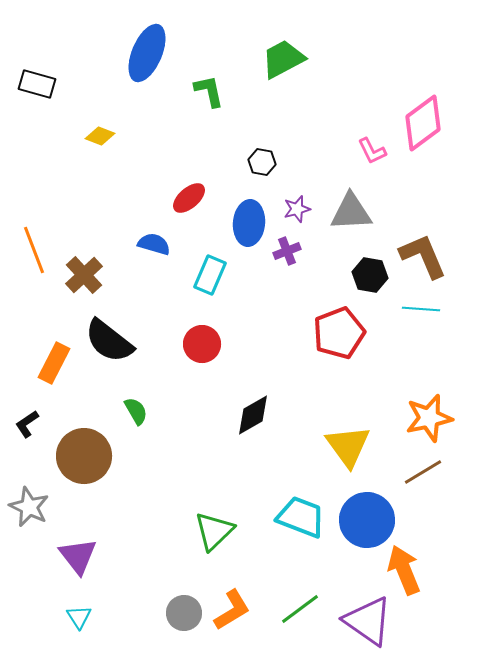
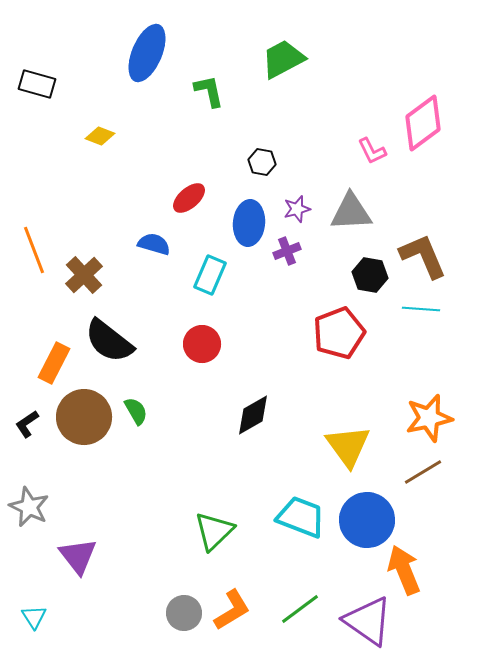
brown circle at (84, 456): moved 39 px up
cyan triangle at (79, 617): moved 45 px left
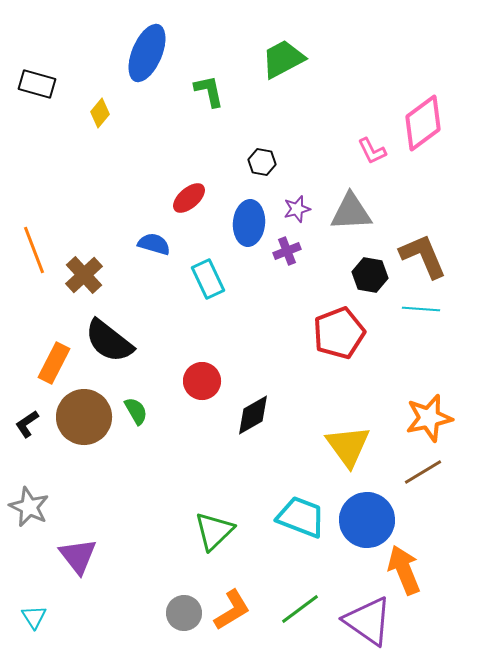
yellow diamond at (100, 136): moved 23 px up; rotated 72 degrees counterclockwise
cyan rectangle at (210, 275): moved 2 px left, 4 px down; rotated 48 degrees counterclockwise
red circle at (202, 344): moved 37 px down
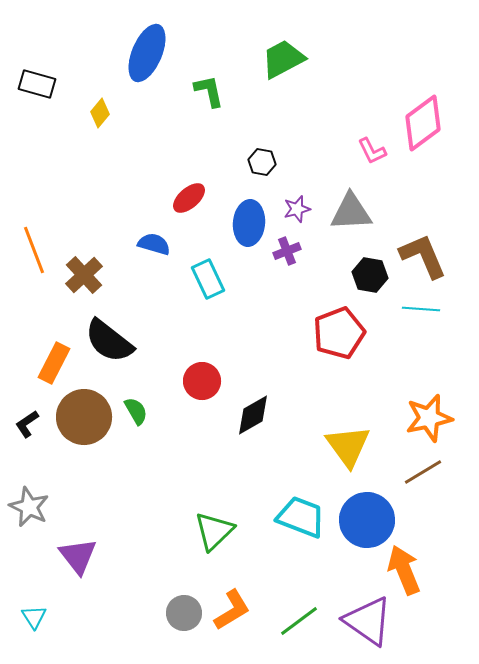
green line at (300, 609): moved 1 px left, 12 px down
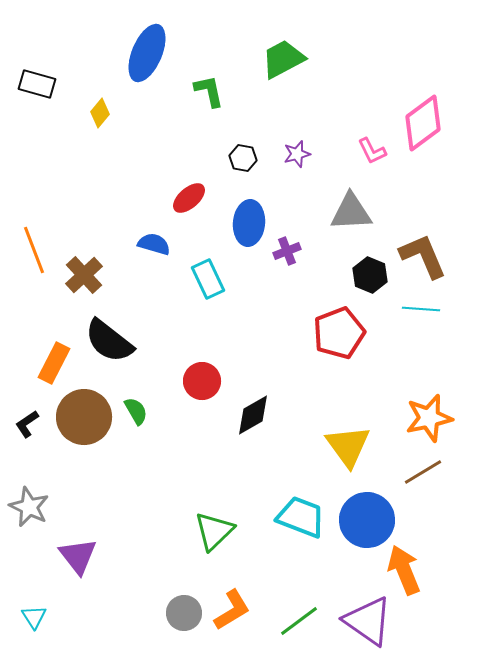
black hexagon at (262, 162): moved 19 px left, 4 px up
purple star at (297, 209): moved 55 px up
black hexagon at (370, 275): rotated 12 degrees clockwise
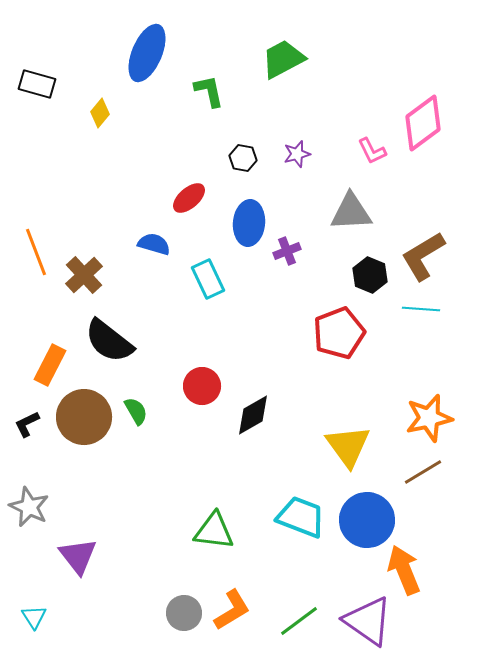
orange line at (34, 250): moved 2 px right, 2 px down
brown L-shape at (423, 256): rotated 98 degrees counterclockwise
orange rectangle at (54, 363): moved 4 px left, 2 px down
red circle at (202, 381): moved 5 px down
black L-shape at (27, 424): rotated 8 degrees clockwise
green triangle at (214, 531): rotated 51 degrees clockwise
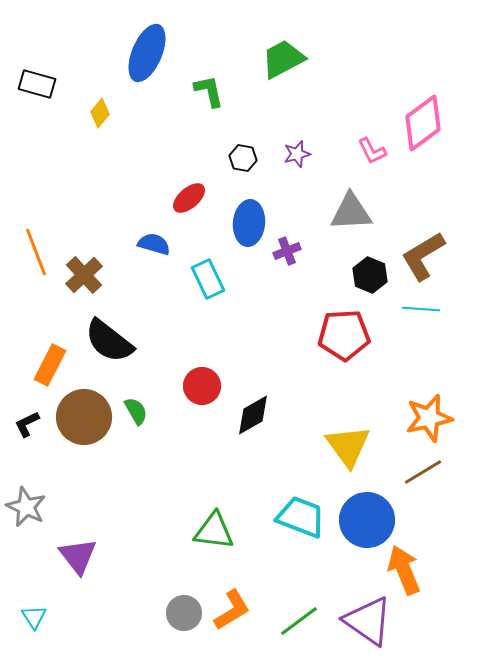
red pentagon at (339, 333): moved 5 px right, 2 px down; rotated 18 degrees clockwise
gray star at (29, 507): moved 3 px left
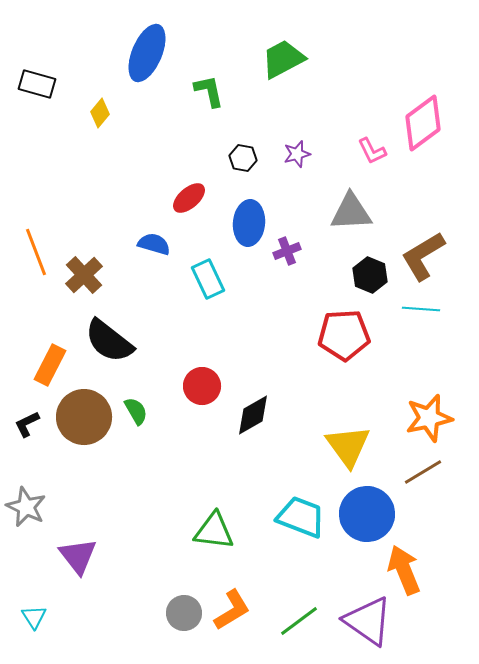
blue circle at (367, 520): moved 6 px up
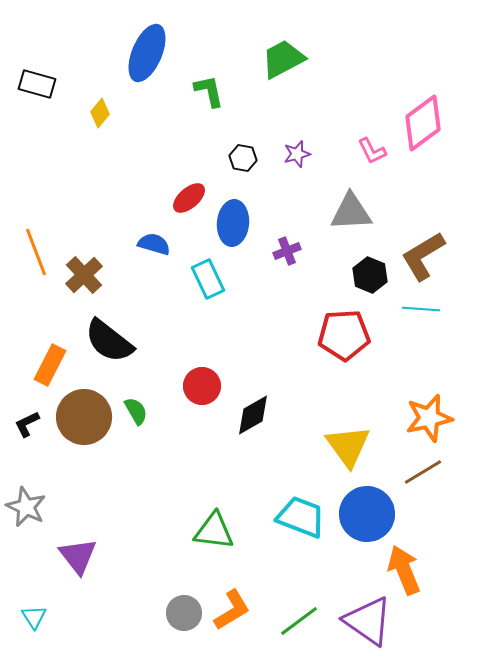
blue ellipse at (249, 223): moved 16 px left
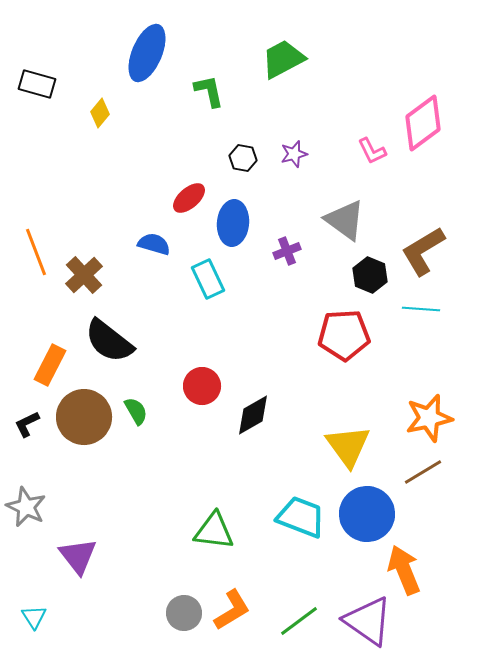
purple star at (297, 154): moved 3 px left
gray triangle at (351, 212): moved 6 px left, 8 px down; rotated 39 degrees clockwise
brown L-shape at (423, 256): moved 5 px up
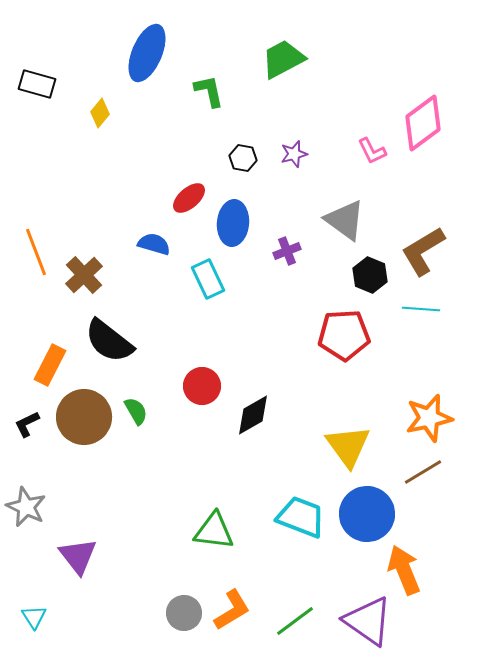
green line at (299, 621): moved 4 px left
